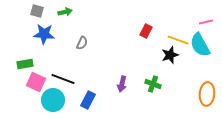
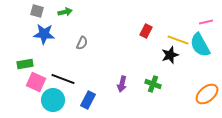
orange ellipse: rotated 45 degrees clockwise
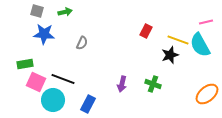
blue rectangle: moved 4 px down
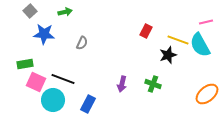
gray square: moved 7 px left; rotated 32 degrees clockwise
black star: moved 2 px left
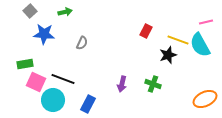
orange ellipse: moved 2 px left, 5 px down; rotated 15 degrees clockwise
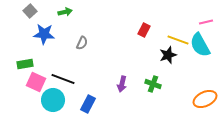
red rectangle: moved 2 px left, 1 px up
